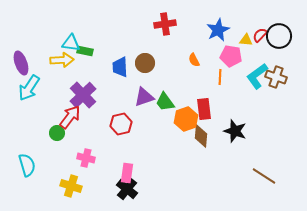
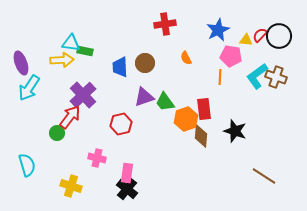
orange semicircle: moved 8 px left, 2 px up
pink cross: moved 11 px right
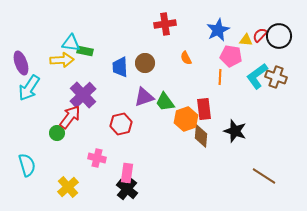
yellow cross: moved 3 px left, 1 px down; rotated 30 degrees clockwise
